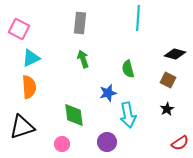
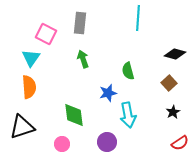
pink square: moved 27 px right, 5 px down
cyan triangle: rotated 30 degrees counterclockwise
green semicircle: moved 2 px down
brown square: moved 1 px right, 3 px down; rotated 21 degrees clockwise
black star: moved 6 px right, 3 px down
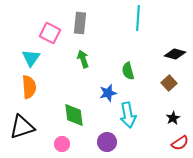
pink square: moved 4 px right, 1 px up
black star: moved 6 px down
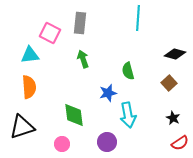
cyan triangle: moved 1 px left, 3 px up; rotated 48 degrees clockwise
black star: rotated 16 degrees counterclockwise
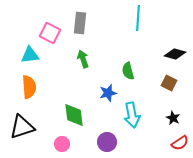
brown square: rotated 21 degrees counterclockwise
cyan arrow: moved 4 px right
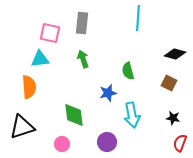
gray rectangle: moved 2 px right
pink square: rotated 15 degrees counterclockwise
cyan triangle: moved 10 px right, 4 px down
black star: rotated 16 degrees counterclockwise
red semicircle: rotated 144 degrees clockwise
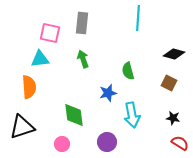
black diamond: moved 1 px left
red semicircle: rotated 102 degrees clockwise
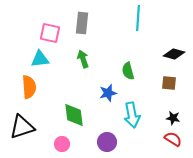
brown square: rotated 21 degrees counterclockwise
red semicircle: moved 7 px left, 4 px up
